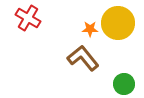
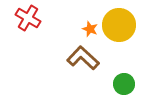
yellow circle: moved 1 px right, 2 px down
orange star: rotated 21 degrees clockwise
brown L-shape: rotated 8 degrees counterclockwise
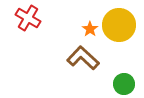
orange star: rotated 14 degrees clockwise
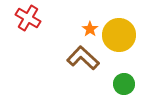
yellow circle: moved 10 px down
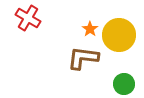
brown L-shape: rotated 36 degrees counterclockwise
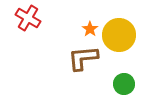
brown L-shape: rotated 12 degrees counterclockwise
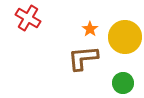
yellow circle: moved 6 px right, 2 px down
green circle: moved 1 px left, 1 px up
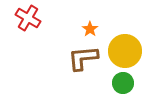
yellow circle: moved 14 px down
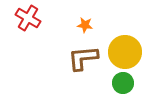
orange star: moved 5 px left, 4 px up; rotated 28 degrees counterclockwise
yellow circle: moved 1 px down
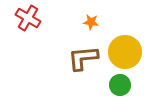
orange star: moved 6 px right, 3 px up
green circle: moved 3 px left, 2 px down
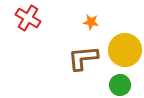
yellow circle: moved 2 px up
